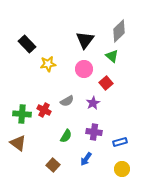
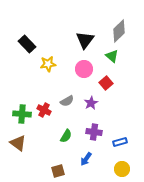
purple star: moved 2 px left
brown square: moved 5 px right, 6 px down; rotated 32 degrees clockwise
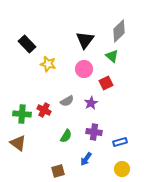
yellow star: rotated 21 degrees clockwise
red square: rotated 16 degrees clockwise
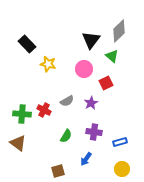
black triangle: moved 6 px right
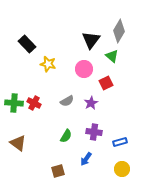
gray diamond: rotated 15 degrees counterclockwise
red cross: moved 10 px left, 7 px up
green cross: moved 8 px left, 11 px up
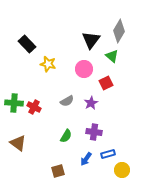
red cross: moved 4 px down
blue rectangle: moved 12 px left, 12 px down
yellow circle: moved 1 px down
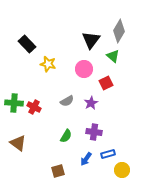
green triangle: moved 1 px right
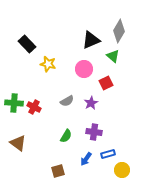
black triangle: rotated 30 degrees clockwise
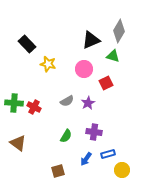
green triangle: rotated 24 degrees counterclockwise
purple star: moved 3 px left
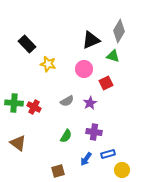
purple star: moved 2 px right
